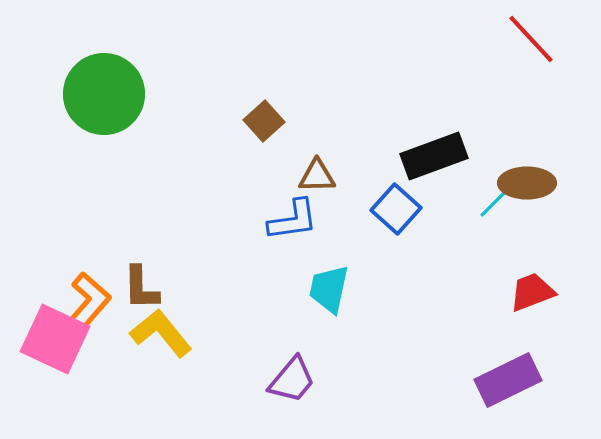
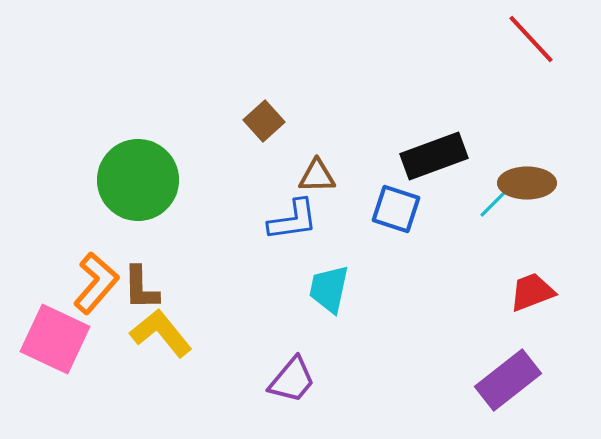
green circle: moved 34 px right, 86 px down
blue square: rotated 24 degrees counterclockwise
orange L-shape: moved 8 px right, 20 px up
purple rectangle: rotated 12 degrees counterclockwise
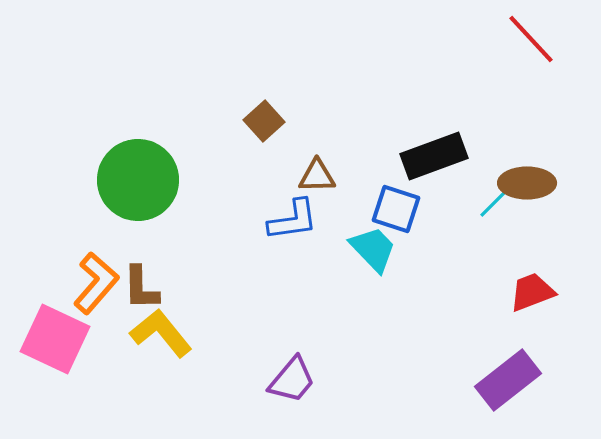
cyan trapezoid: moved 44 px right, 40 px up; rotated 124 degrees clockwise
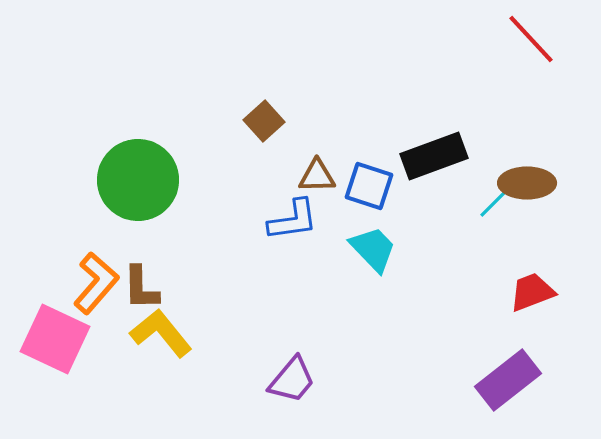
blue square: moved 27 px left, 23 px up
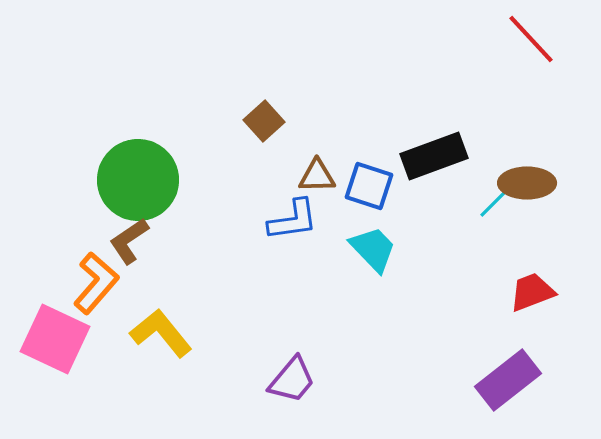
brown L-shape: moved 12 px left, 47 px up; rotated 57 degrees clockwise
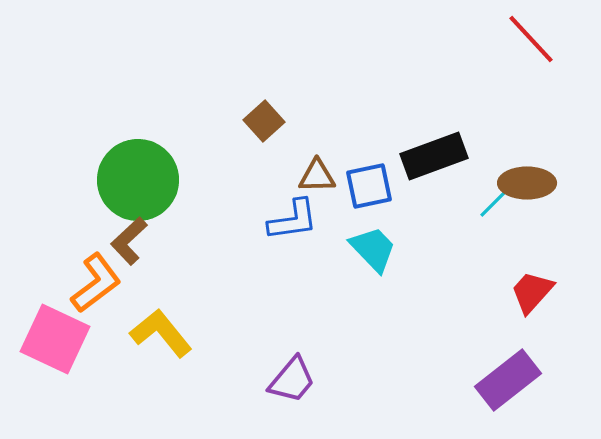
blue square: rotated 30 degrees counterclockwise
brown L-shape: rotated 9 degrees counterclockwise
orange L-shape: rotated 12 degrees clockwise
red trapezoid: rotated 27 degrees counterclockwise
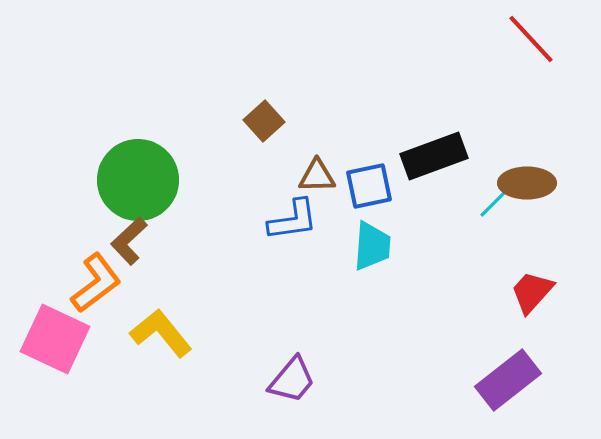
cyan trapezoid: moved 1 px left, 3 px up; rotated 48 degrees clockwise
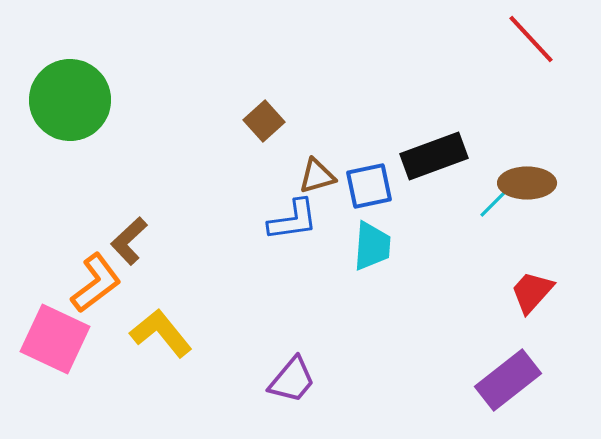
brown triangle: rotated 15 degrees counterclockwise
green circle: moved 68 px left, 80 px up
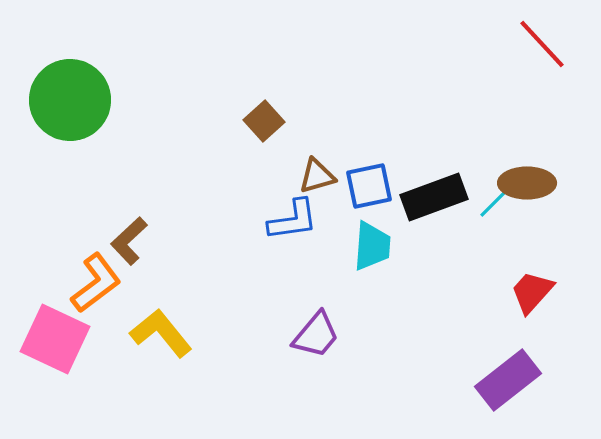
red line: moved 11 px right, 5 px down
black rectangle: moved 41 px down
purple trapezoid: moved 24 px right, 45 px up
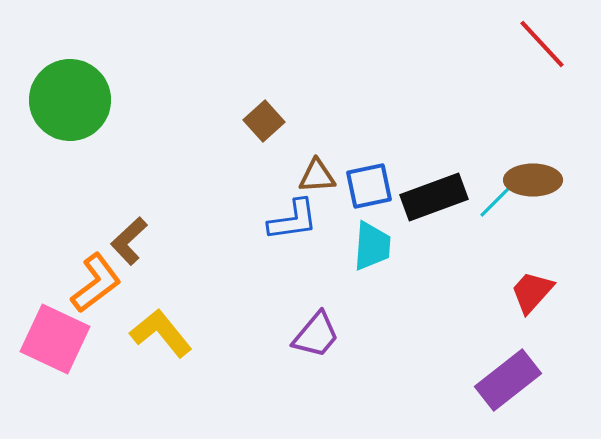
brown triangle: rotated 12 degrees clockwise
brown ellipse: moved 6 px right, 3 px up
